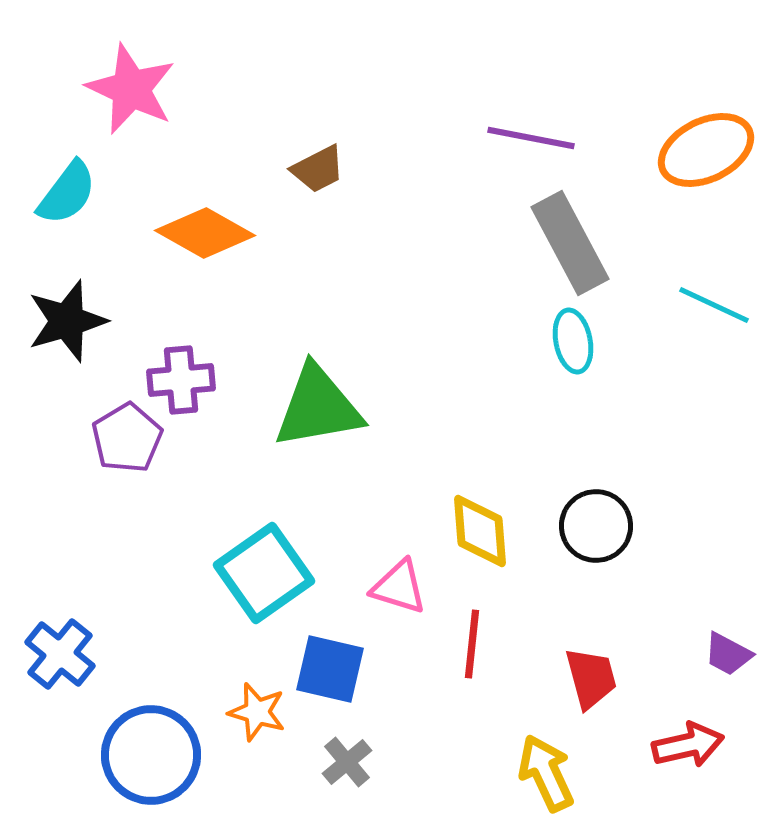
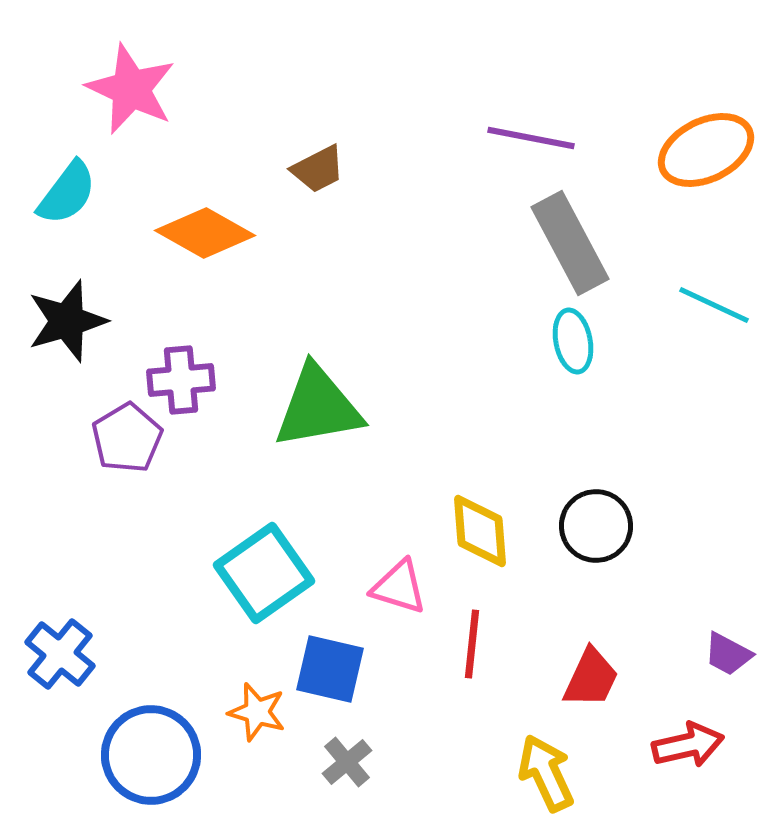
red trapezoid: rotated 40 degrees clockwise
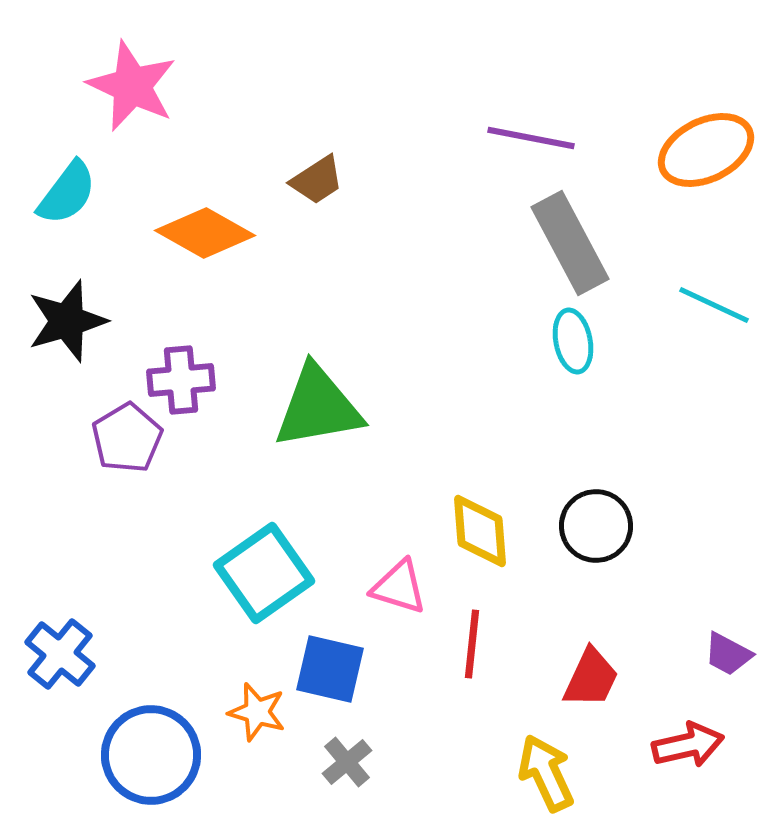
pink star: moved 1 px right, 3 px up
brown trapezoid: moved 1 px left, 11 px down; rotated 6 degrees counterclockwise
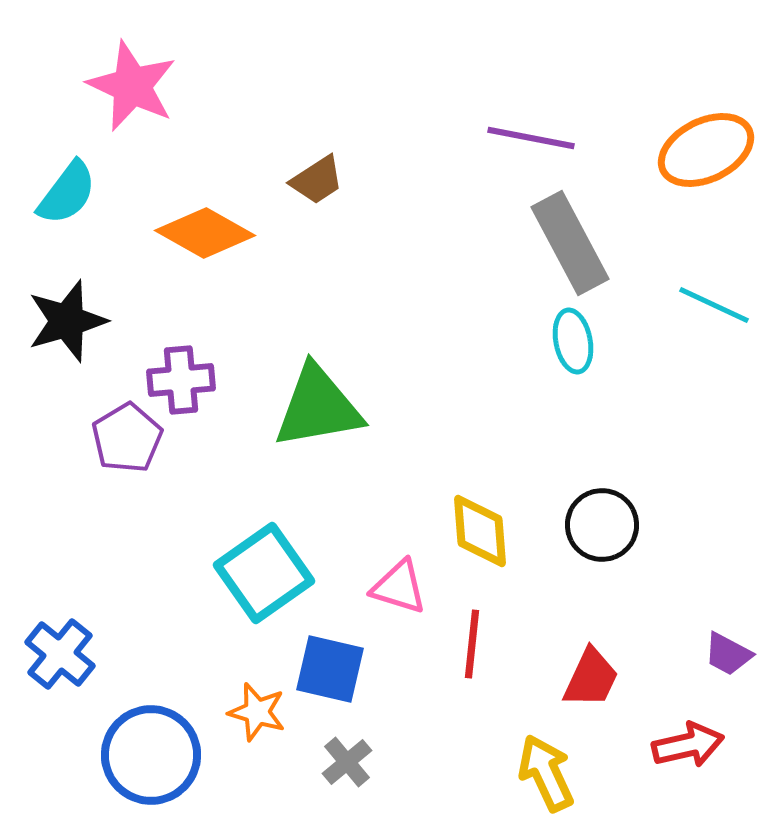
black circle: moved 6 px right, 1 px up
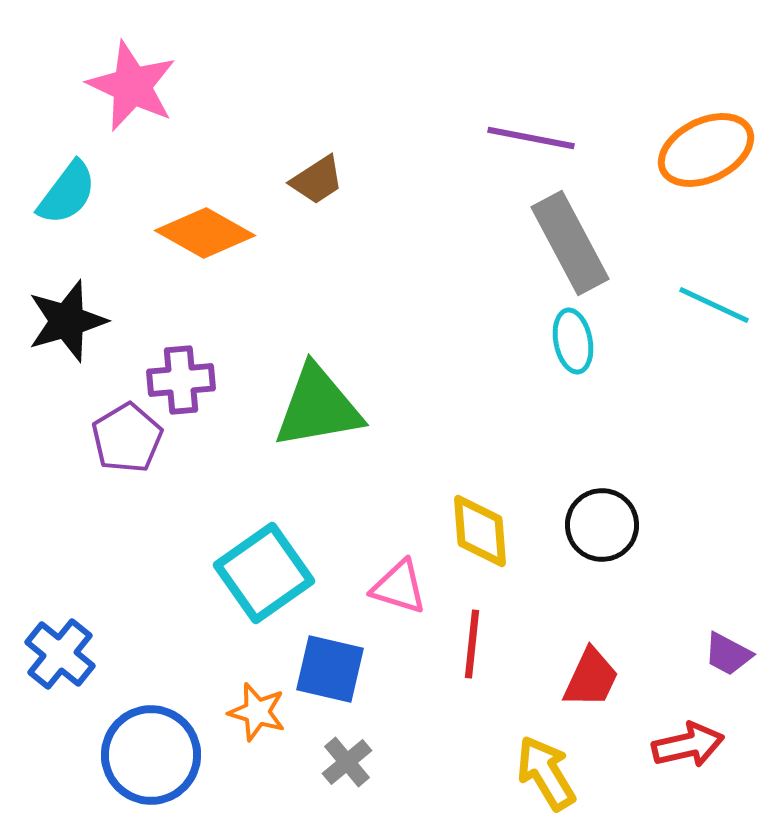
yellow arrow: rotated 6 degrees counterclockwise
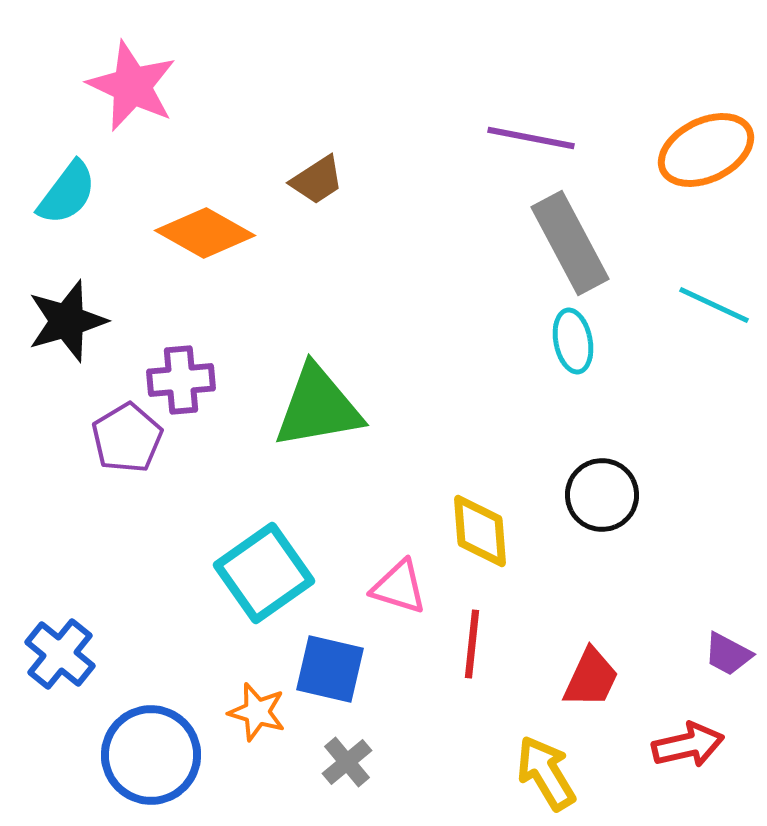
black circle: moved 30 px up
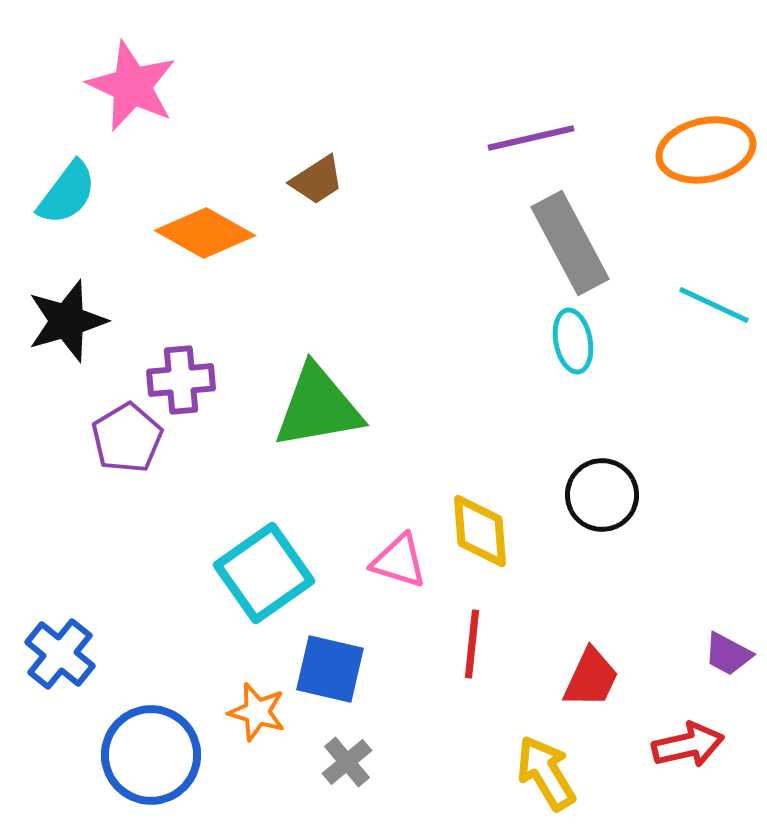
purple line: rotated 24 degrees counterclockwise
orange ellipse: rotated 14 degrees clockwise
pink triangle: moved 26 px up
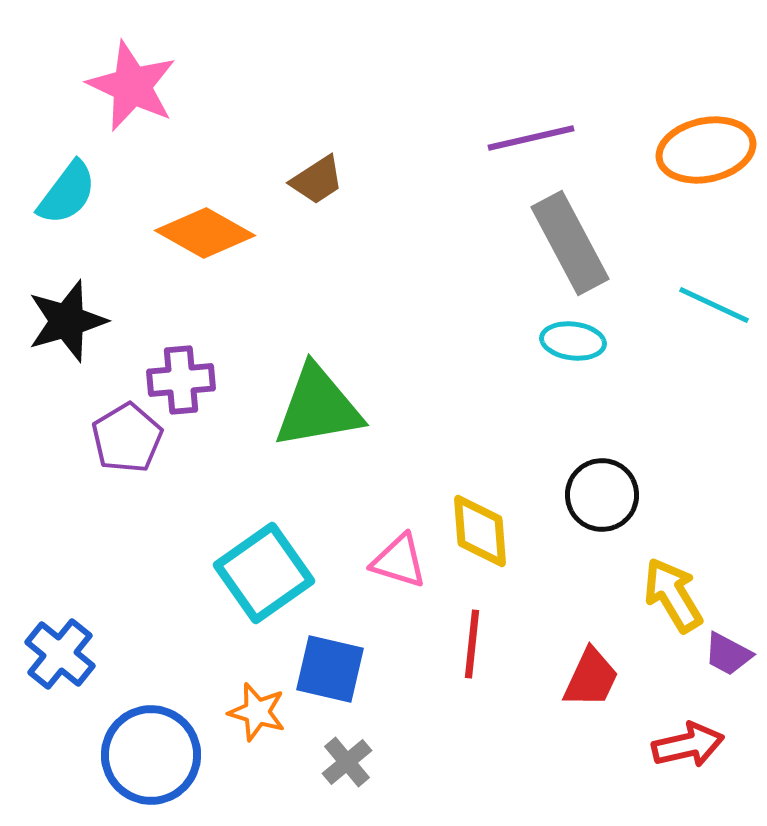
cyan ellipse: rotated 72 degrees counterclockwise
yellow arrow: moved 127 px right, 178 px up
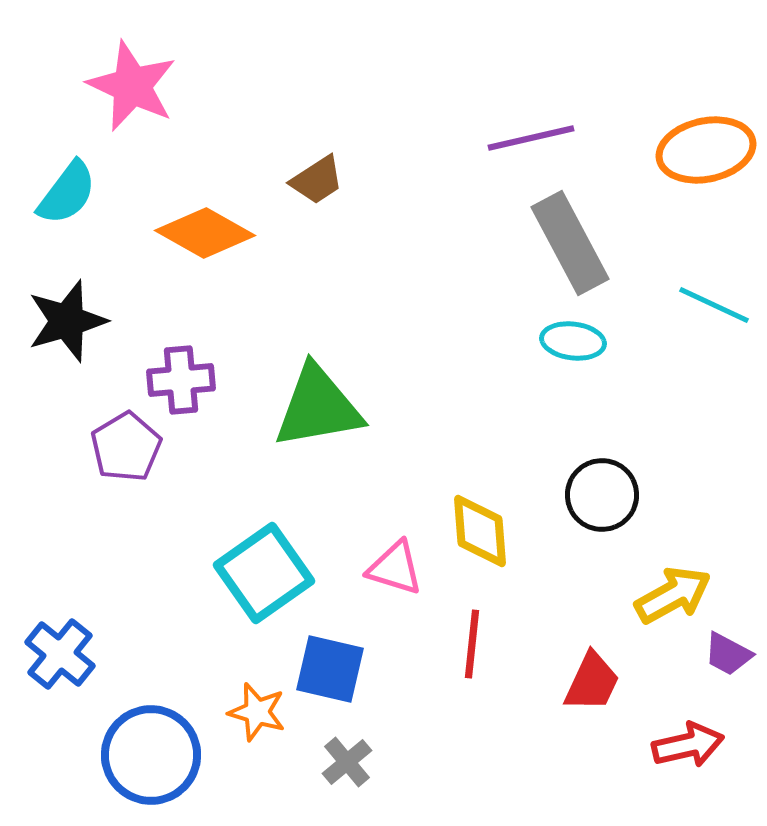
purple pentagon: moved 1 px left, 9 px down
pink triangle: moved 4 px left, 7 px down
yellow arrow: rotated 92 degrees clockwise
red trapezoid: moved 1 px right, 4 px down
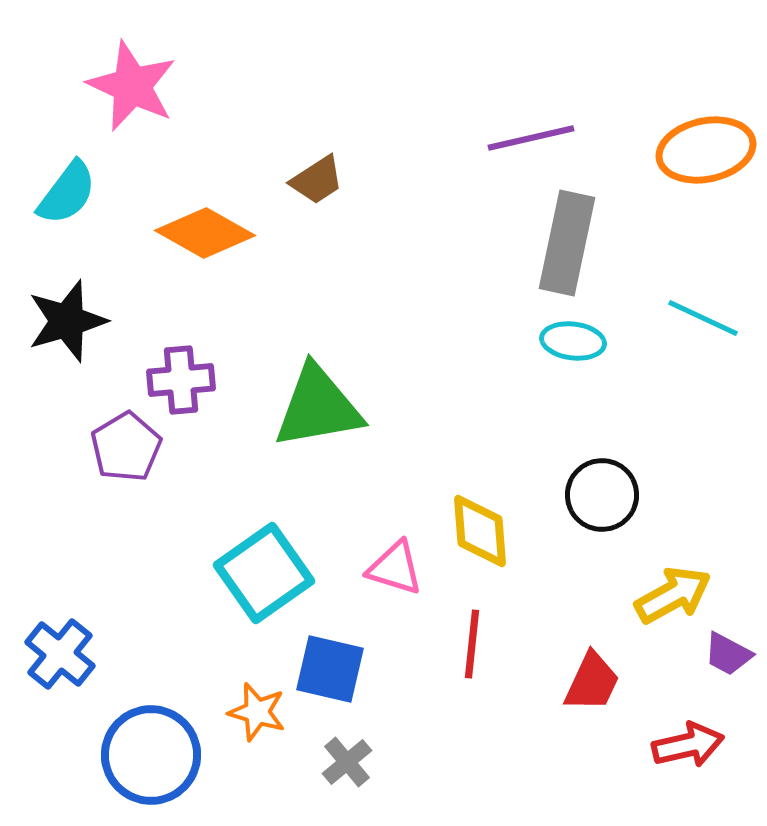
gray rectangle: moved 3 px left; rotated 40 degrees clockwise
cyan line: moved 11 px left, 13 px down
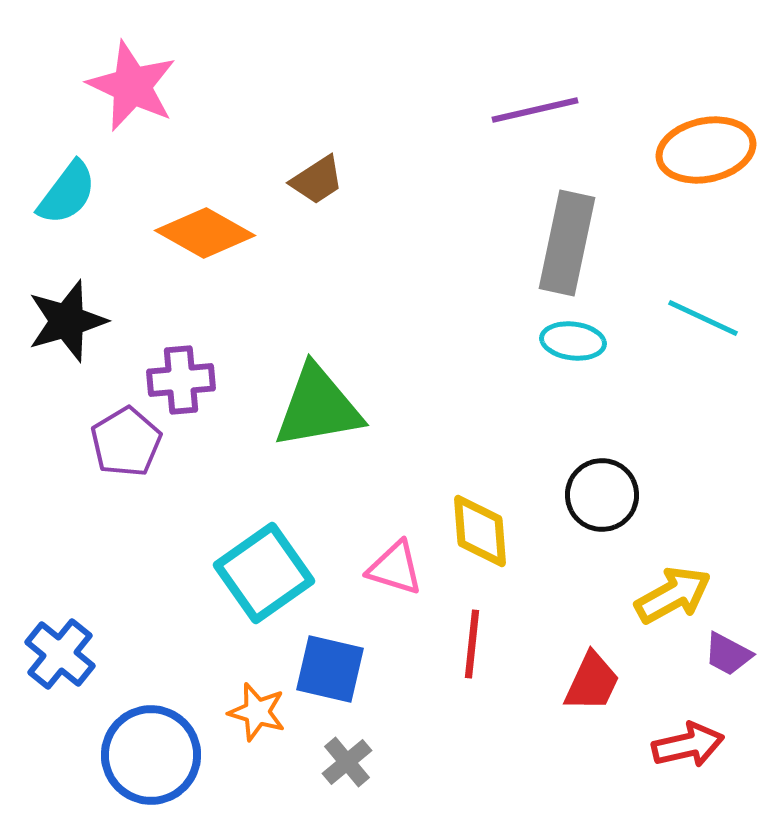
purple line: moved 4 px right, 28 px up
purple pentagon: moved 5 px up
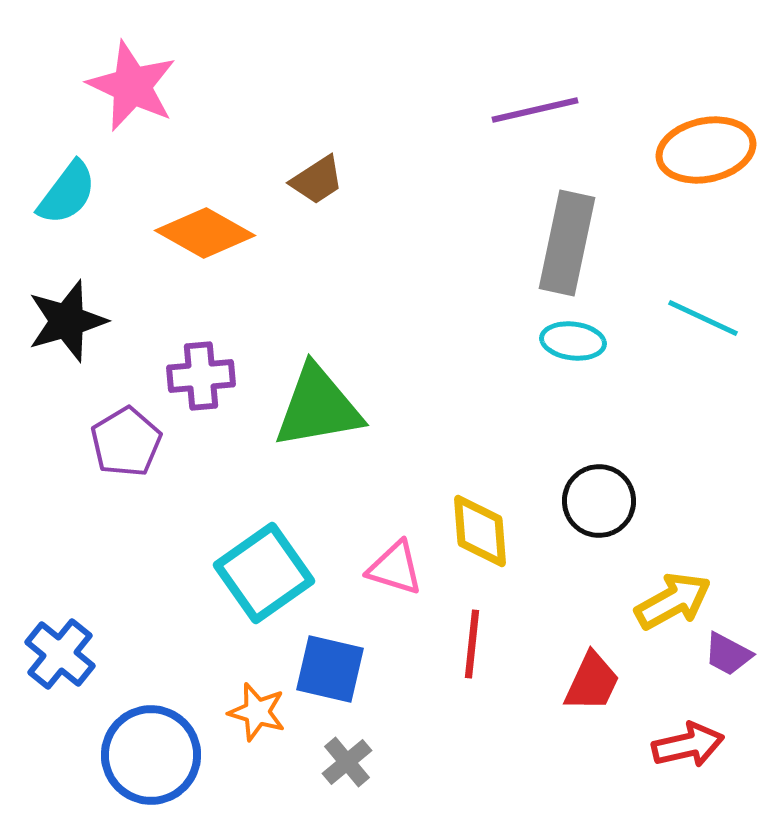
purple cross: moved 20 px right, 4 px up
black circle: moved 3 px left, 6 px down
yellow arrow: moved 6 px down
